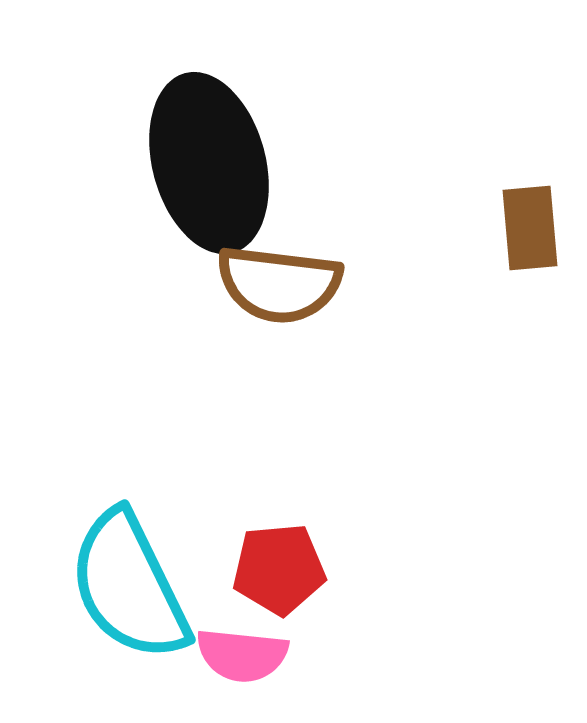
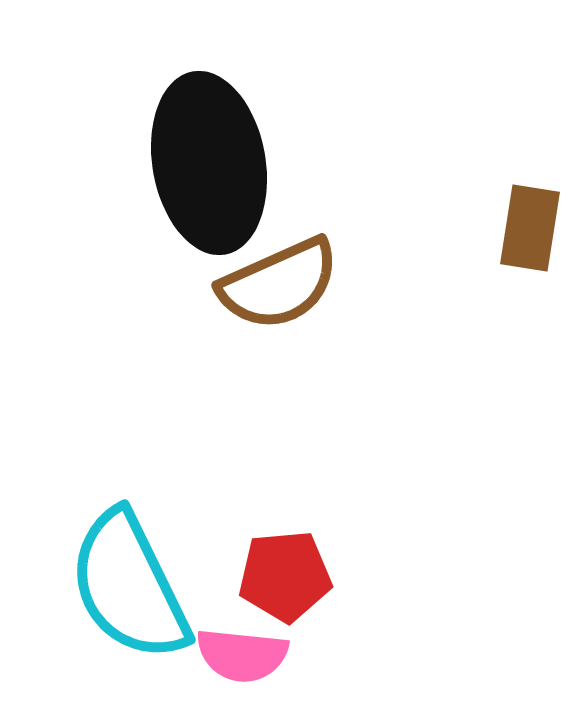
black ellipse: rotated 5 degrees clockwise
brown rectangle: rotated 14 degrees clockwise
brown semicircle: rotated 31 degrees counterclockwise
red pentagon: moved 6 px right, 7 px down
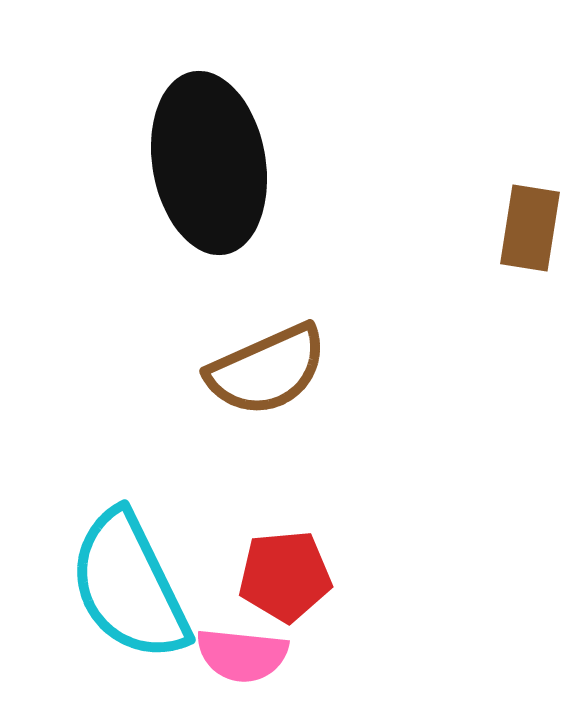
brown semicircle: moved 12 px left, 86 px down
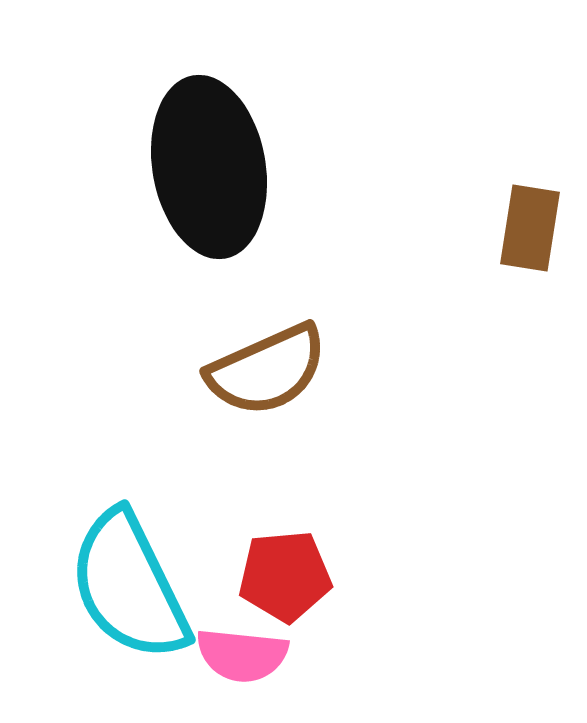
black ellipse: moved 4 px down
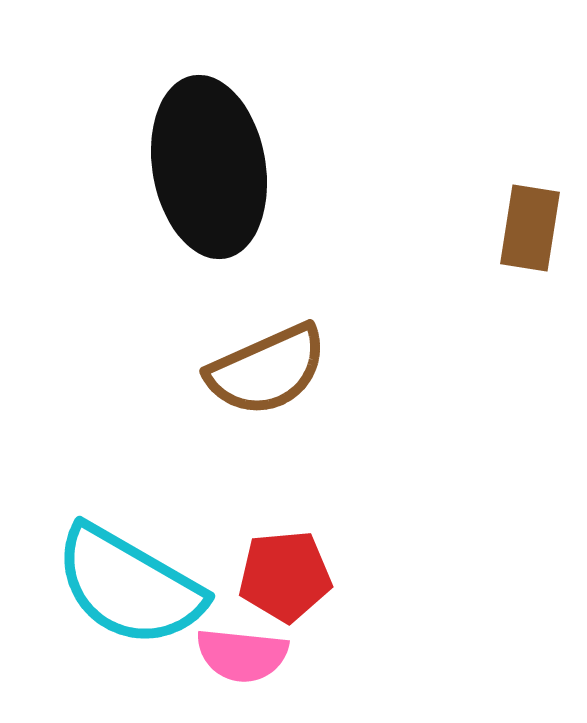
cyan semicircle: rotated 34 degrees counterclockwise
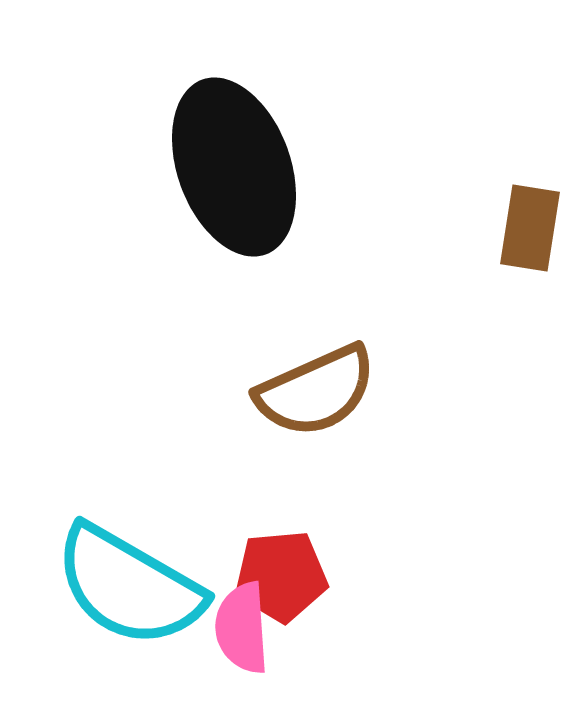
black ellipse: moved 25 px right; rotated 10 degrees counterclockwise
brown semicircle: moved 49 px right, 21 px down
red pentagon: moved 4 px left
pink semicircle: moved 27 px up; rotated 80 degrees clockwise
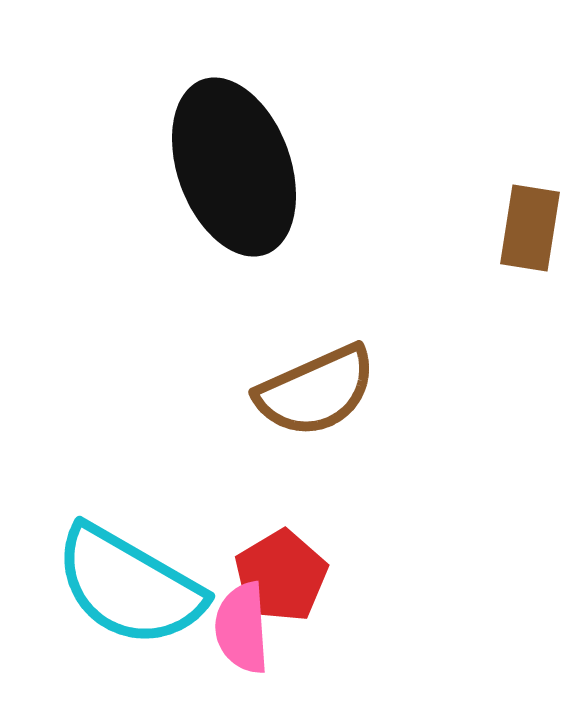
red pentagon: rotated 26 degrees counterclockwise
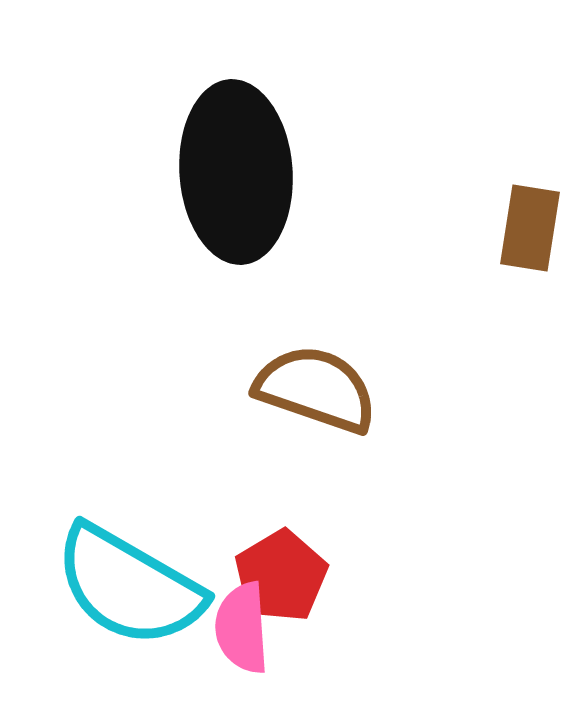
black ellipse: moved 2 px right, 5 px down; rotated 16 degrees clockwise
brown semicircle: moved 2 px up; rotated 137 degrees counterclockwise
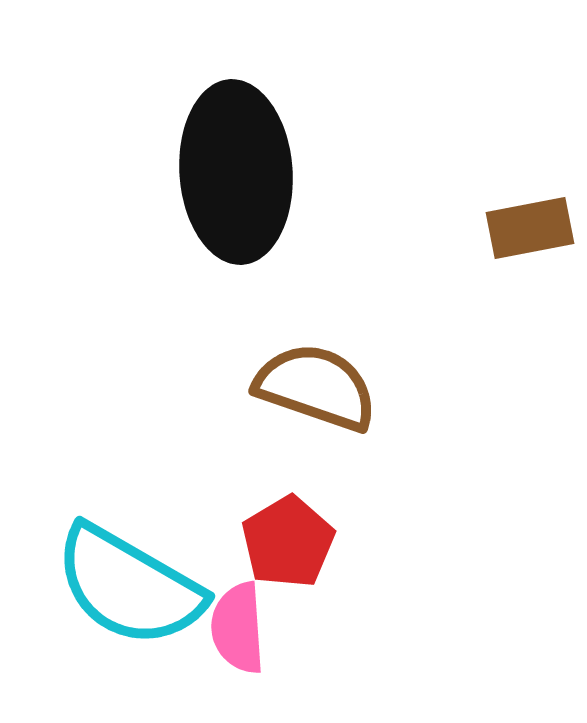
brown rectangle: rotated 70 degrees clockwise
brown semicircle: moved 2 px up
red pentagon: moved 7 px right, 34 px up
pink semicircle: moved 4 px left
